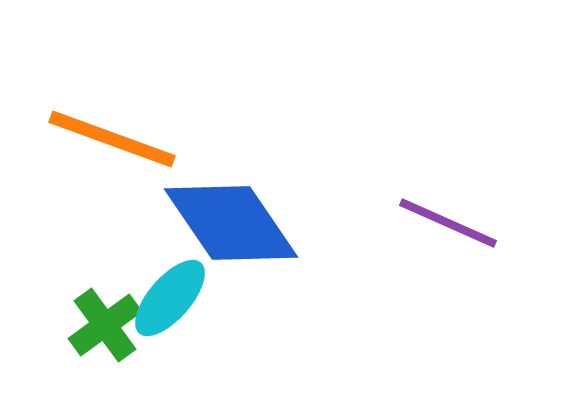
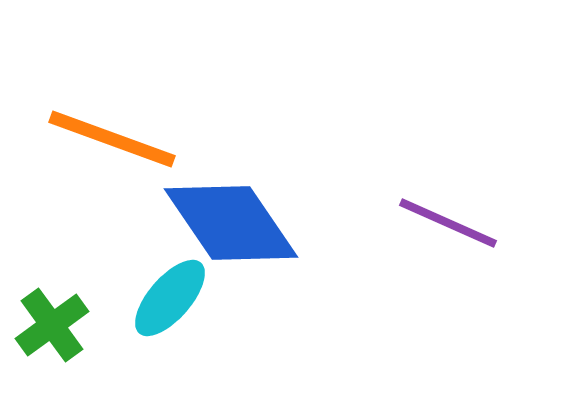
green cross: moved 53 px left
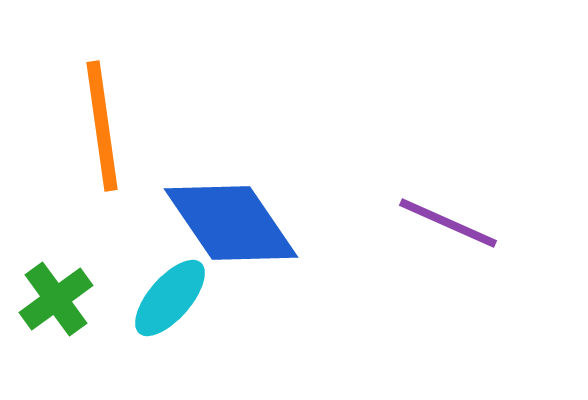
orange line: moved 10 px left, 13 px up; rotated 62 degrees clockwise
green cross: moved 4 px right, 26 px up
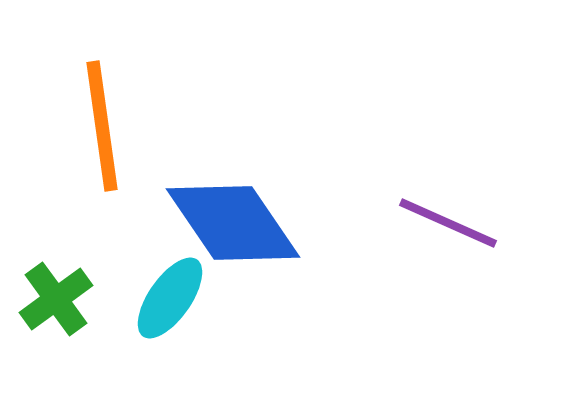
blue diamond: moved 2 px right
cyan ellipse: rotated 6 degrees counterclockwise
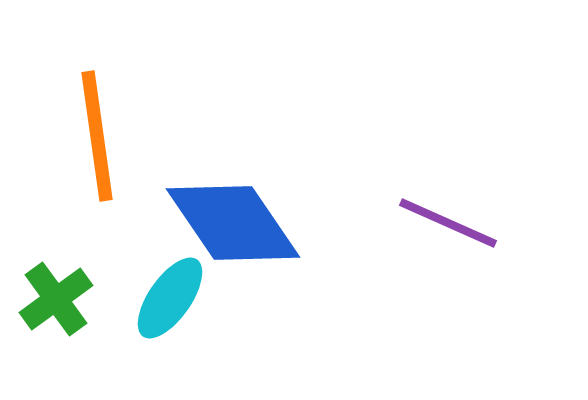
orange line: moved 5 px left, 10 px down
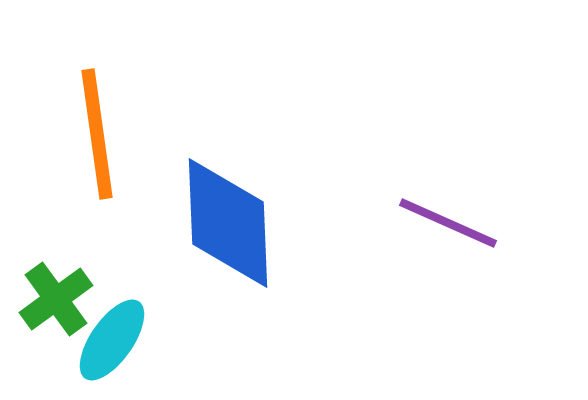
orange line: moved 2 px up
blue diamond: moved 5 px left; rotated 32 degrees clockwise
cyan ellipse: moved 58 px left, 42 px down
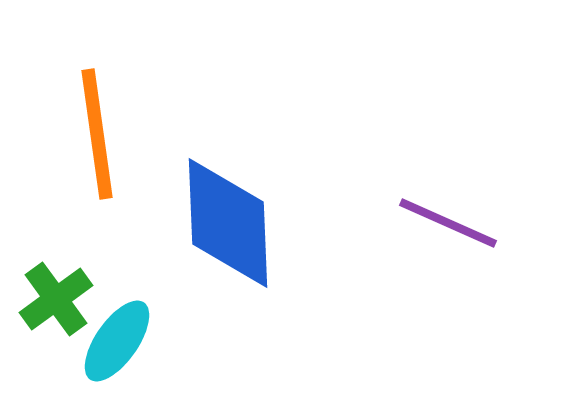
cyan ellipse: moved 5 px right, 1 px down
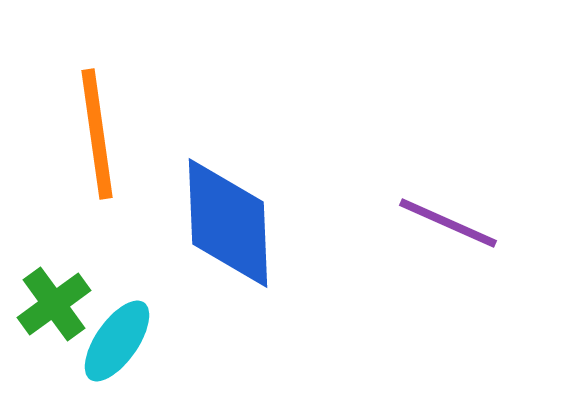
green cross: moved 2 px left, 5 px down
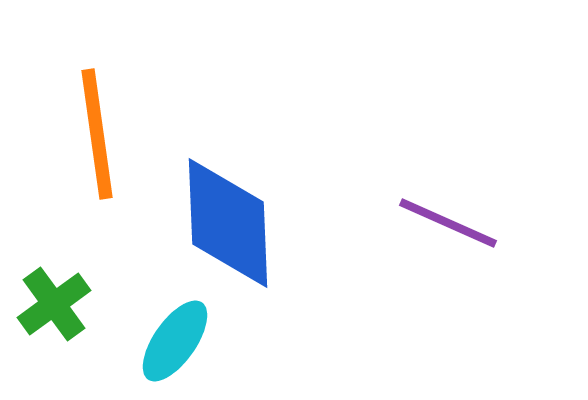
cyan ellipse: moved 58 px right
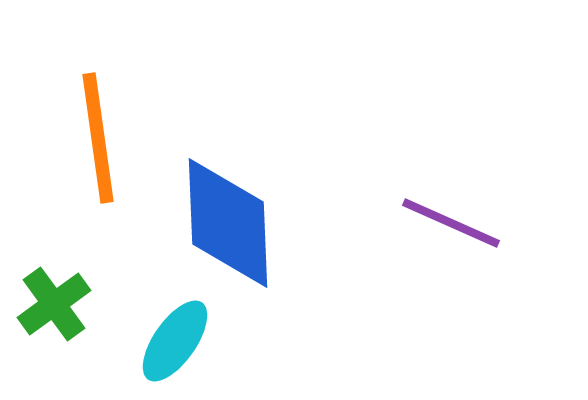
orange line: moved 1 px right, 4 px down
purple line: moved 3 px right
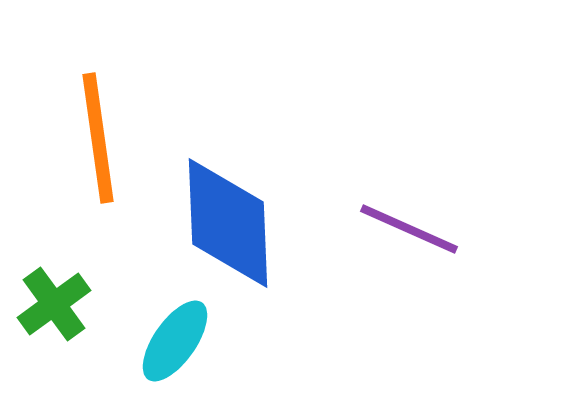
purple line: moved 42 px left, 6 px down
